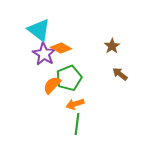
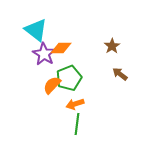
cyan triangle: moved 3 px left
orange diamond: rotated 30 degrees counterclockwise
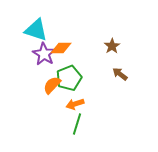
cyan triangle: rotated 20 degrees counterclockwise
green line: rotated 10 degrees clockwise
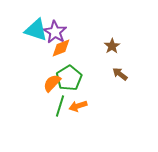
orange diamond: rotated 20 degrees counterclockwise
purple star: moved 11 px right, 22 px up
green pentagon: rotated 10 degrees counterclockwise
orange semicircle: moved 2 px up
orange arrow: moved 3 px right, 2 px down
green line: moved 17 px left, 18 px up
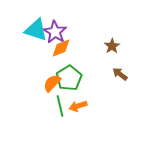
green line: rotated 30 degrees counterclockwise
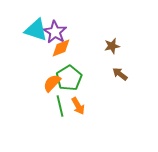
brown star: rotated 21 degrees clockwise
orange arrow: rotated 102 degrees counterclockwise
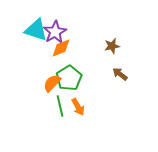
purple star: rotated 10 degrees clockwise
orange arrow: moved 1 px down
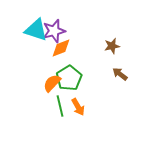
purple star: moved 1 px left, 1 px up; rotated 15 degrees clockwise
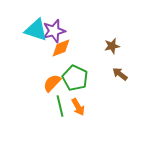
green pentagon: moved 6 px right; rotated 15 degrees counterclockwise
